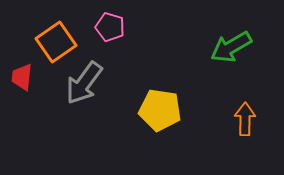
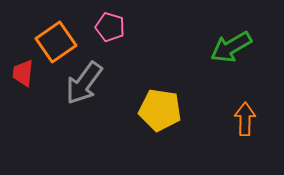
red trapezoid: moved 1 px right, 4 px up
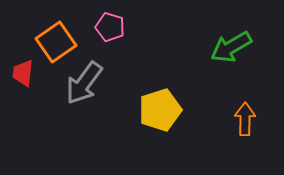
yellow pentagon: rotated 27 degrees counterclockwise
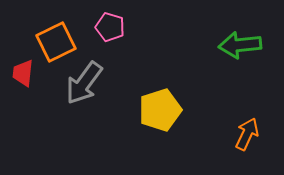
orange square: rotated 9 degrees clockwise
green arrow: moved 9 px right, 2 px up; rotated 24 degrees clockwise
orange arrow: moved 2 px right, 15 px down; rotated 24 degrees clockwise
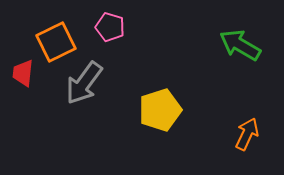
green arrow: rotated 36 degrees clockwise
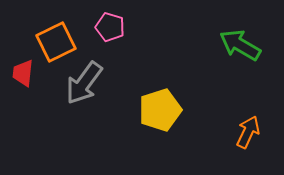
orange arrow: moved 1 px right, 2 px up
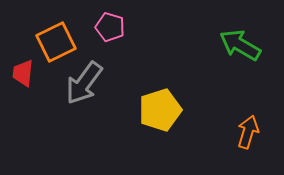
orange arrow: rotated 8 degrees counterclockwise
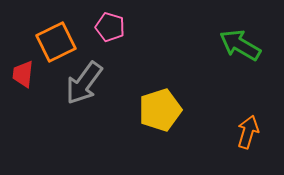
red trapezoid: moved 1 px down
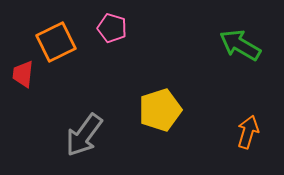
pink pentagon: moved 2 px right, 1 px down
gray arrow: moved 52 px down
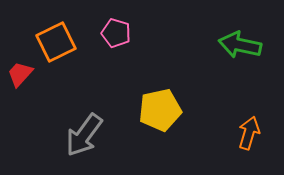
pink pentagon: moved 4 px right, 5 px down
green arrow: rotated 18 degrees counterclockwise
red trapezoid: moved 3 px left; rotated 36 degrees clockwise
yellow pentagon: rotated 6 degrees clockwise
orange arrow: moved 1 px right, 1 px down
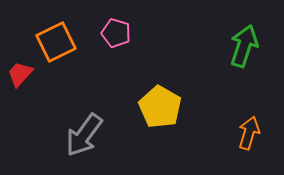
green arrow: moved 4 px right, 1 px down; rotated 96 degrees clockwise
yellow pentagon: moved 3 px up; rotated 30 degrees counterclockwise
